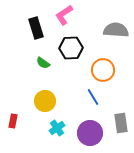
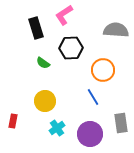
purple circle: moved 1 px down
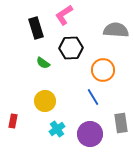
cyan cross: moved 1 px down
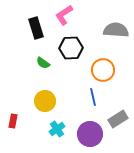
blue line: rotated 18 degrees clockwise
gray rectangle: moved 3 px left, 4 px up; rotated 66 degrees clockwise
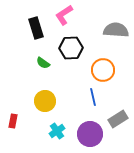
cyan cross: moved 2 px down
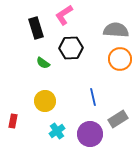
orange circle: moved 17 px right, 11 px up
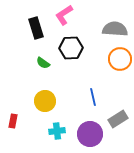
gray semicircle: moved 1 px left, 1 px up
cyan cross: rotated 28 degrees clockwise
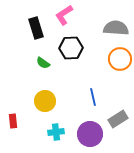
gray semicircle: moved 1 px right, 1 px up
red rectangle: rotated 16 degrees counterclockwise
cyan cross: moved 1 px left, 1 px down
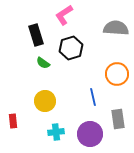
black rectangle: moved 7 px down
black hexagon: rotated 15 degrees counterclockwise
orange circle: moved 3 px left, 15 px down
gray rectangle: rotated 66 degrees counterclockwise
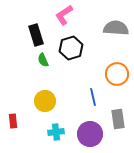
green semicircle: moved 3 px up; rotated 32 degrees clockwise
